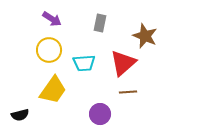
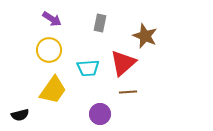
cyan trapezoid: moved 4 px right, 5 px down
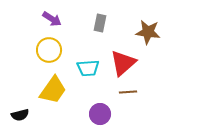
brown star: moved 3 px right, 4 px up; rotated 15 degrees counterclockwise
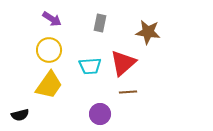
cyan trapezoid: moved 2 px right, 2 px up
yellow trapezoid: moved 4 px left, 5 px up
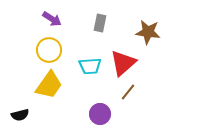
brown line: rotated 48 degrees counterclockwise
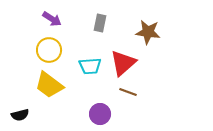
yellow trapezoid: rotated 92 degrees clockwise
brown line: rotated 72 degrees clockwise
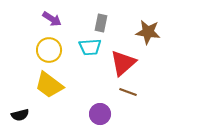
gray rectangle: moved 1 px right
cyan trapezoid: moved 19 px up
